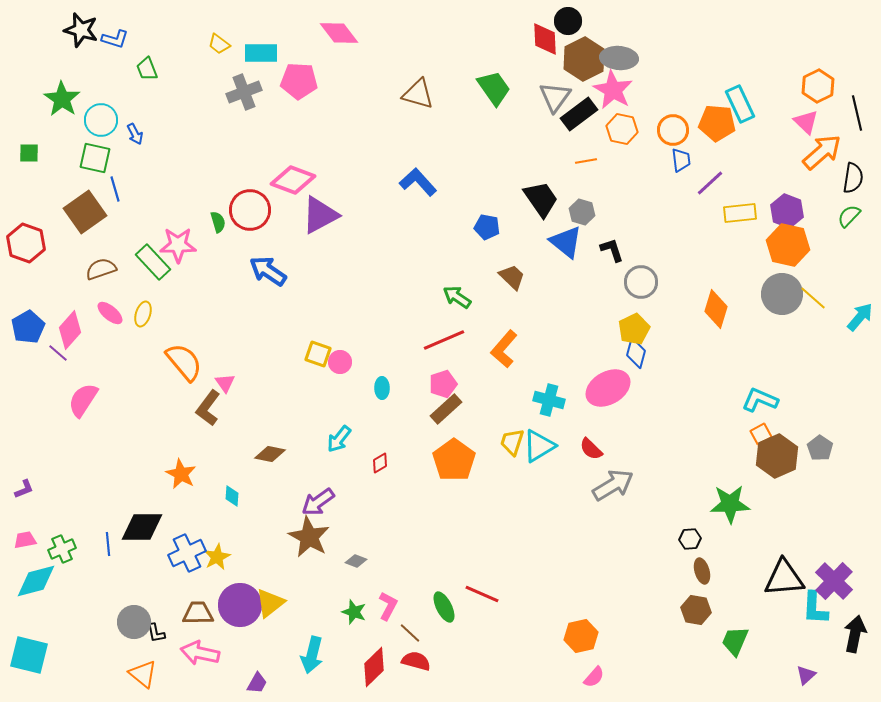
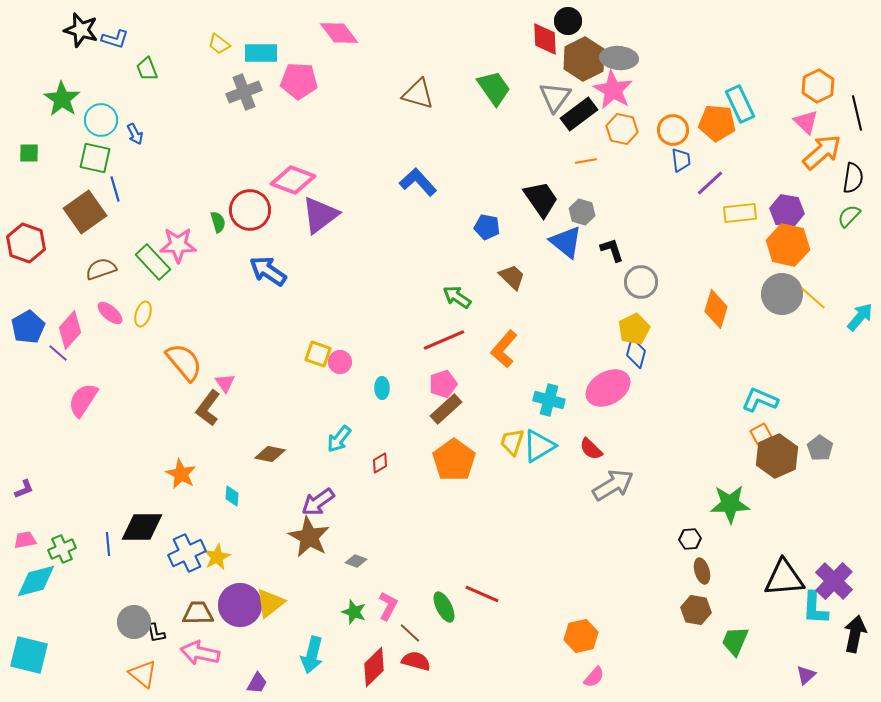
purple hexagon at (787, 211): rotated 12 degrees counterclockwise
purple triangle at (320, 215): rotated 9 degrees counterclockwise
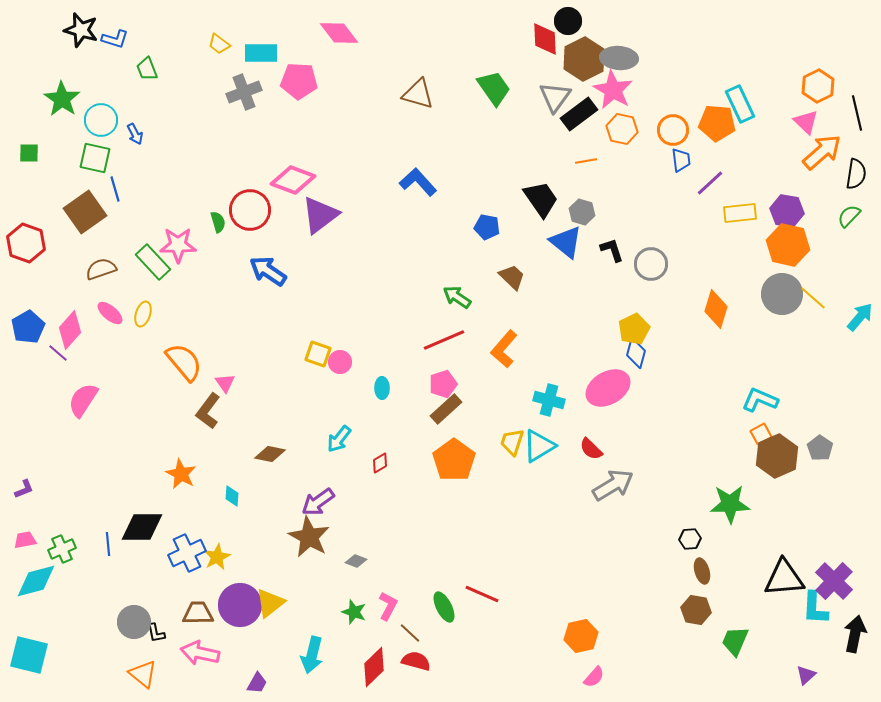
black semicircle at (853, 178): moved 3 px right, 4 px up
gray circle at (641, 282): moved 10 px right, 18 px up
brown L-shape at (208, 408): moved 3 px down
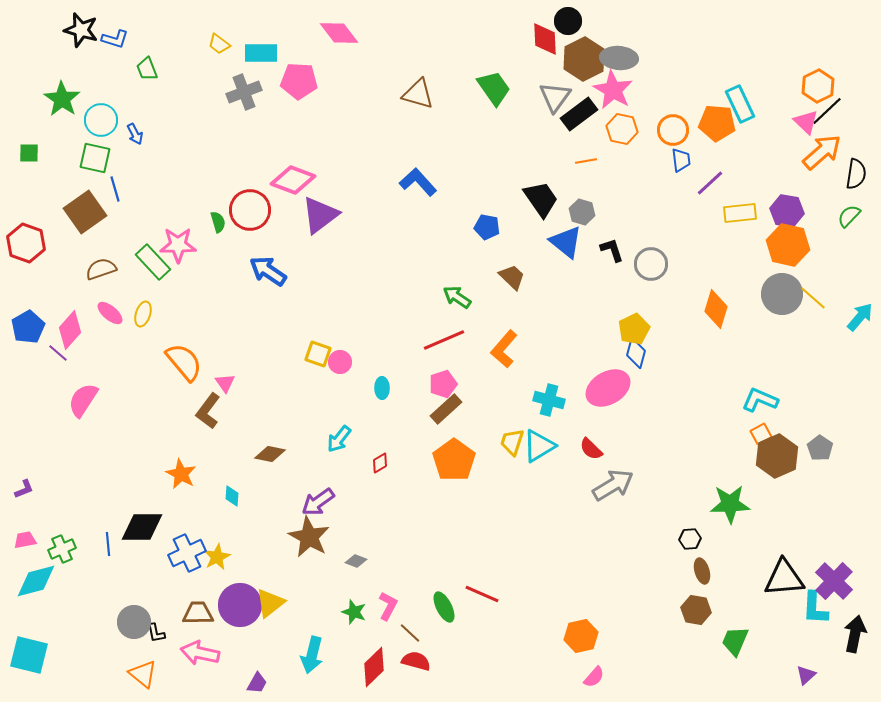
black line at (857, 113): moved 30 px left, 2 px up; rotated 60 degrees clockwise
